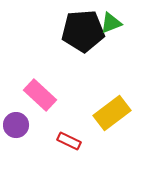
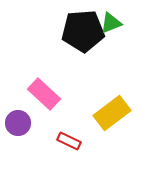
pink rectangle: moved 4 px right, 1 px up
purple circle: moved 2 px right, 2 px up
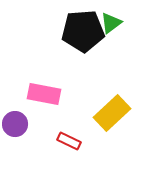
green triangle: rotated 15 degrees counterclockwise
pink rectangle: rotated 32 degrees counterclockwise
yellow rectangle: rotated 6 degrees counterclockwise
purple circle: moved 3 px left, 1 px down
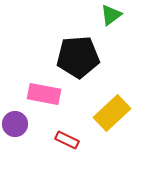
green triangle: moved 8 px up
black pentagon: moved 5 px left, 26 px down
red rectangle: moved 2 px left, 1 px up
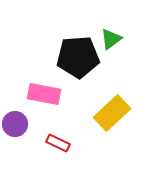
green triangle: moved 24 px down
red rectangle: moved 9 px left, 3 px down
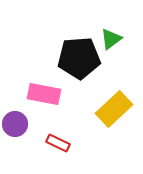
black pentagon: moved 1 px right, 1 px down
yellow rectangle: moved 2 px right, 4 px up
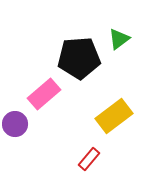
green triangle: moved 8 px right
pink rectangle: rotated 52 degrees counterclockwise
yellow rectangle: moved 7 px down; rotated 6 degrees clockwise
red rectangle: moved 31 px right, 16 px down; rotated 75 degrees counterclockwise
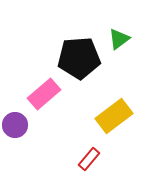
purple circle: moved 1 px down
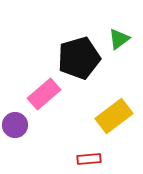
black pentagon: rotated 12 degrees counterclockwise
red rectangle: rotated 45 degrees clockwise
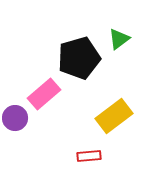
purple circle: moved 7 px up
red rectangle: moved 3 px up
